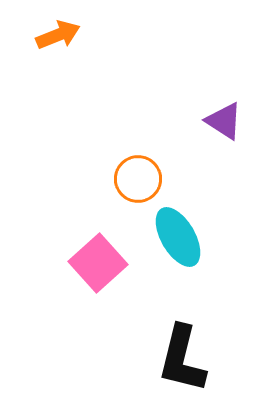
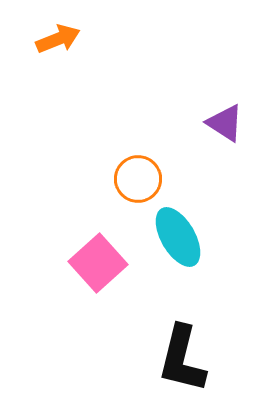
orange arrow: moved 4 px down
purple triangle: moved 1 px right, 2 px down
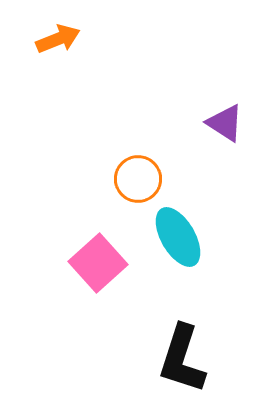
black L-shape: rotated 4 degrees clockwise
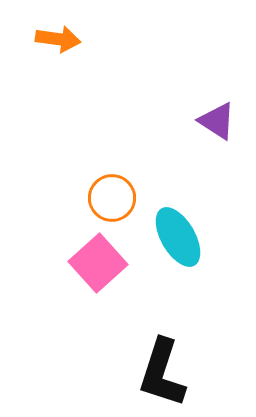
orange arrow: rotated 30 degrees clockwise
purple triangle: moved 8 px left, 2 px up
orange circle: moved 26 px left, 19 px down
black L-shape: moved 20 px left, 14 px down
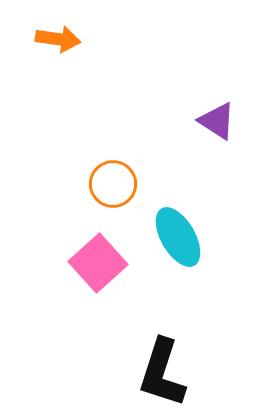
orange circle: moved 1 px right, 14 px up
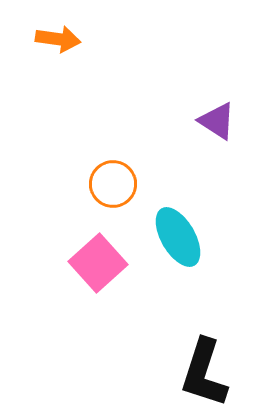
black L-shape: moved 42 px right
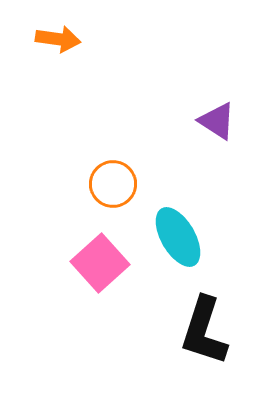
pink square: moved 2 px right
black L-shape: moved 42 px up
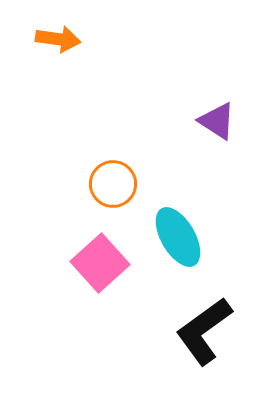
black L-shape: rotated 36 degrees clockwise
